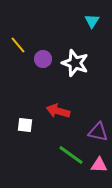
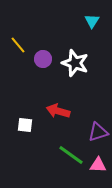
purple triangle: rotated 30 degrees counterclockwise
pink triangle: moved 1 px left
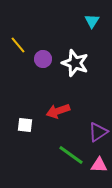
red arrow: rotated 35 degrees counterclockwise
purple triangle: rotated 15 degrees counterclockwise
pink triangle: moved 1 px right
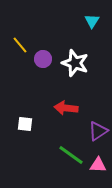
yellow line: moved 2 px right
red arrow: moved 8 px right, 3 px up; rotated 25 degrees clockwise
white square: moved 1 px up
purple triangle: moved 1 px up
pink triangle: moved 1 px left
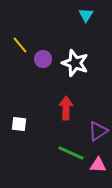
cyan triangle: moved 6 px left, 6 px up
red arrow: rotated 85 degrees clockwise
white square: moved 6 px left
green line: moved 2 px up; rotated 12 degrees counterclockwise
